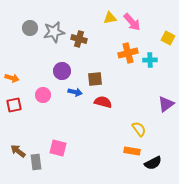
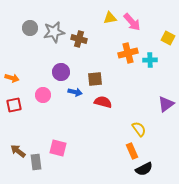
purple circle: moved 1 px left, 1 px down
orange rectangle: rotated 56 degrees clockwise
black semicircle: moved 9 px left, 6 px down
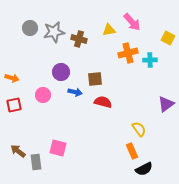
yellow triangle: moved 1 px left, 12 px down
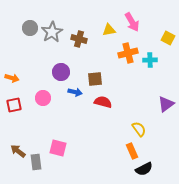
pink arrow: rotated 12 degrees clockwise
gray star: moved 2 px left; rotated 20 degrees counterclockwise
pink circle: moved 3 px down
